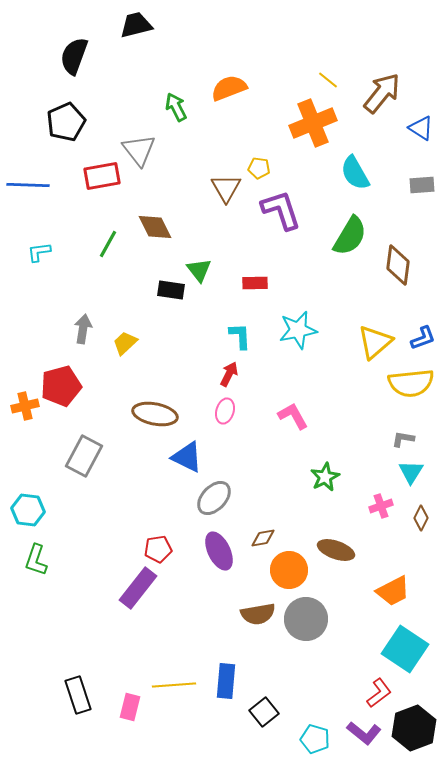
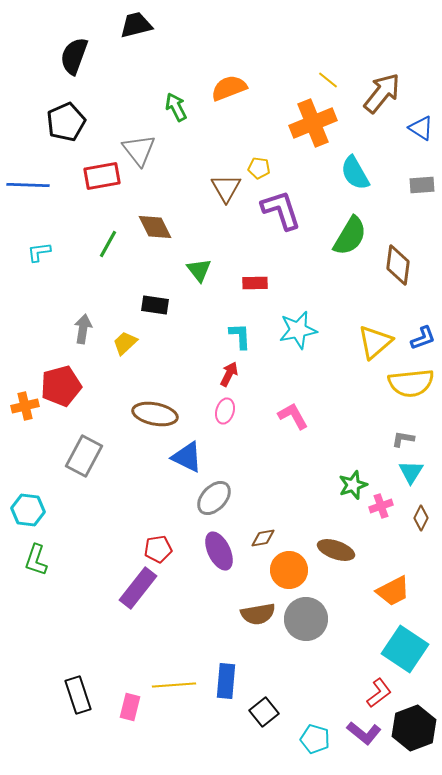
black rectangle at (171, 290): moved 16 px left, 15 px down
green star at (325, 477): moved 28 px right, 8 px down; rotated 8 degrees clockwise
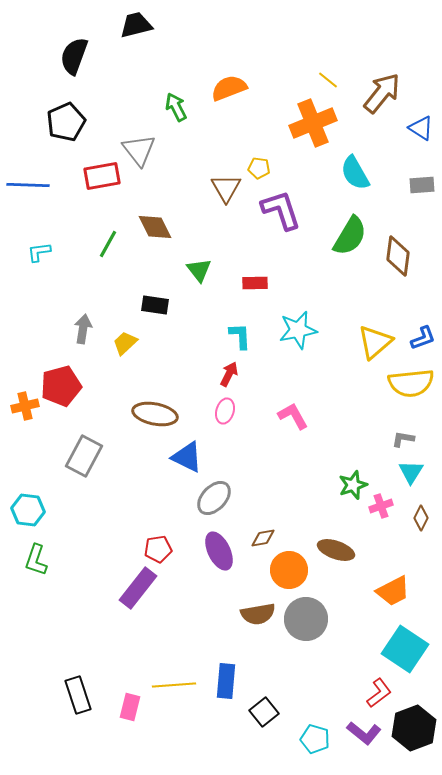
brown diamond at (398, 265): moved 9 px up
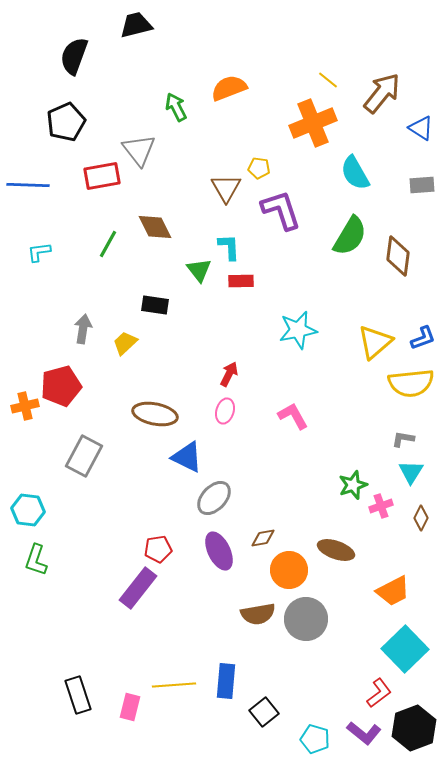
red rectangle at (255, 283): moved 14 px left, 2 px up
cyan L-shape at (240, 336): moved 11 px left, 89 px up
cyan square at (405, 649): rotated 12 degrees clockwise
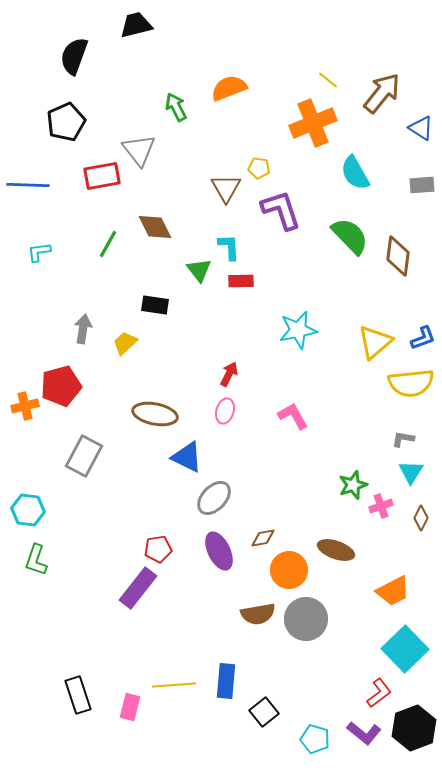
green semicircle at (350, 236): rotated 75 degrees counterclockwise
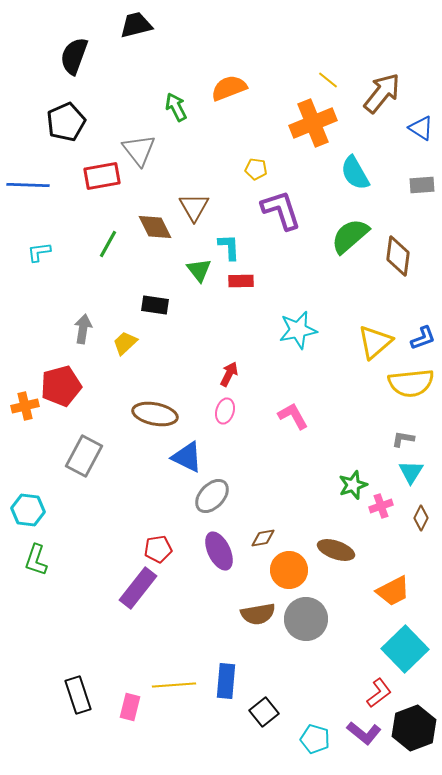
yellow pentagon at (259, 168): moved 3 px left, 1 px down
brown triangle at (226, 188): moved 32 px left, 19 px down
green semicircle at (350, 236): rotated 87 degrees counterclockwise
gray ellipse at (214, 498): moved 2 px left, 2 px up
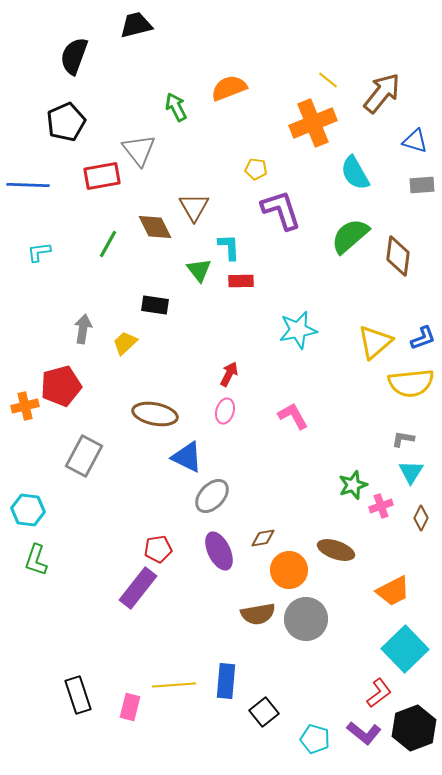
blue triangle at (421, 128): moved 6 px left, 13 px down; rotated 16 degrees counterclockwise
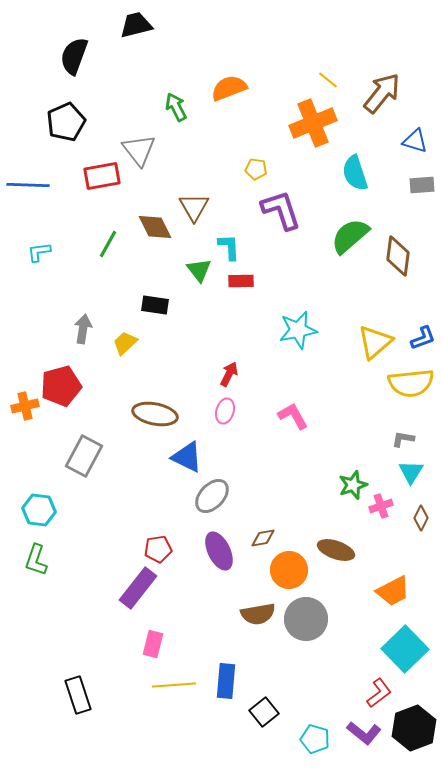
cyan semicircle at (355, 173): rotated 12 degrees clockwise
cyan hexagon at (28, 510): moved 11 px right
pink rectangle at (130, 707): moved 23 px right, 63 px up
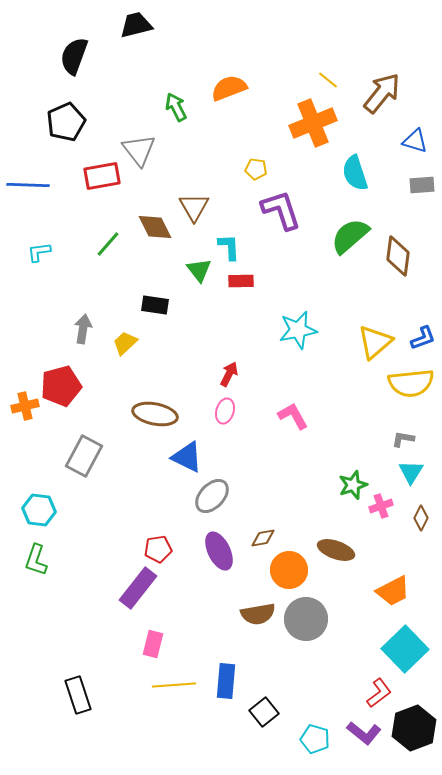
green line at (108, 244): rotated 12 degrees clockwise
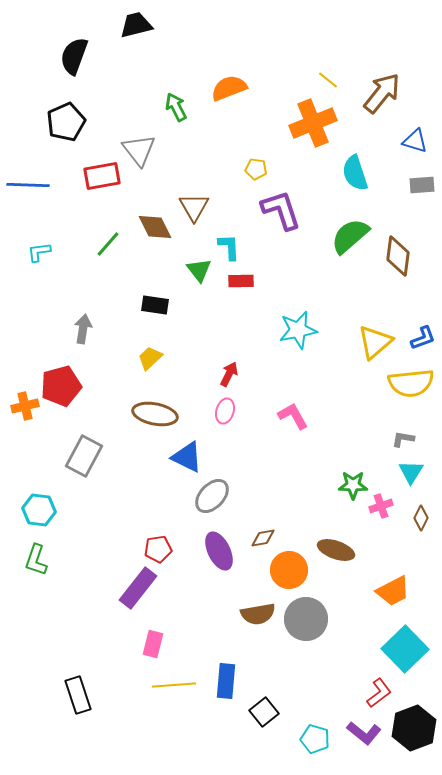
yellow trapezoid at (125, 343): moved 25 px right, 15 px down
green star at (353, 485): rotated 20 degrees clockwise
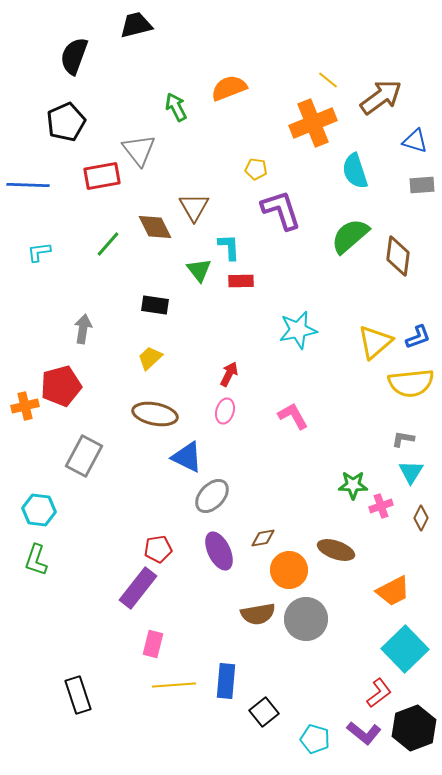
brown arrow at (382, 93): moved 1 px left, 4 px down; rotated 15 degrees clockwise
cyan semicircle at (355, 173): moved 2 px up
blue L-shape at (423, 338): moved 5 px left, 1 px up
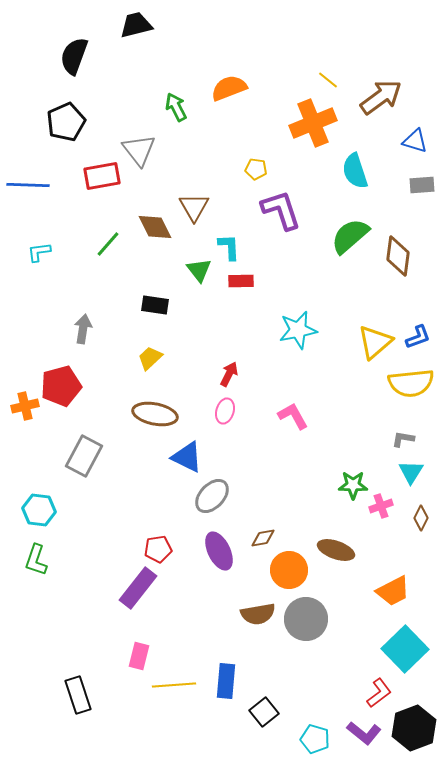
pink rectangle at (153, 644): moved 14 px left, 12 px down
